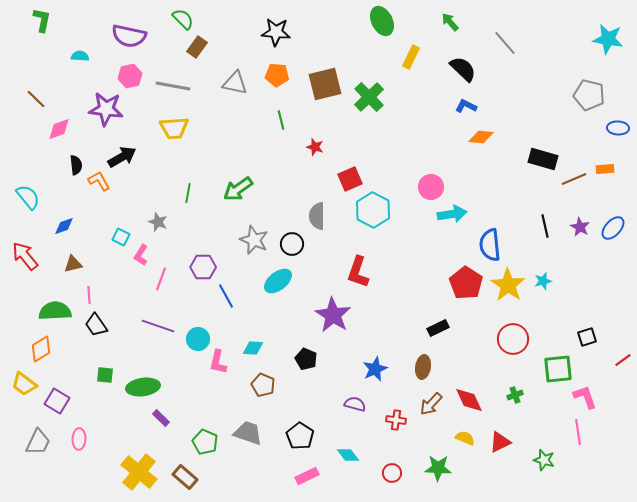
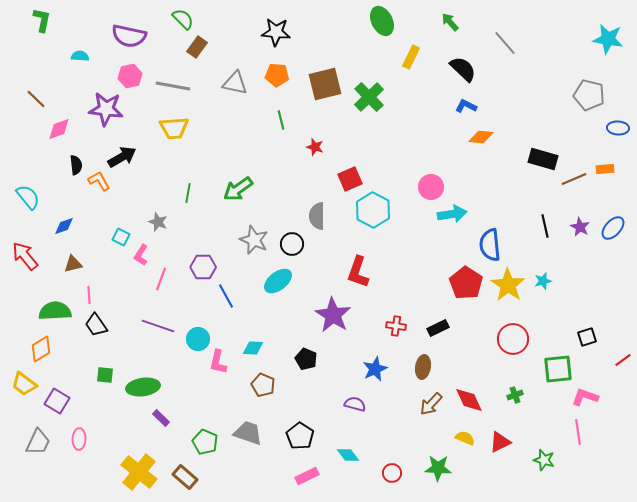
pink L-shape at (585, 397): rotated 52 degrees counterclockwise
red cross at (396, 420): moved 94 px up
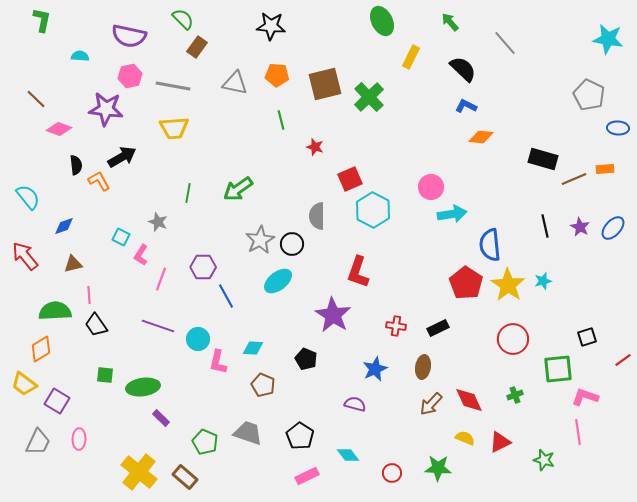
black star at (276, 32): moved 5 px left, 6 px up
gray pentagon at (589, 95): rotated 12 degrees clockwise
pink diamond at (59, 129): rotated 40 degrees clockwise
gray star at (254, 240): moved 6 px right; rotated 20 degrees clockwise
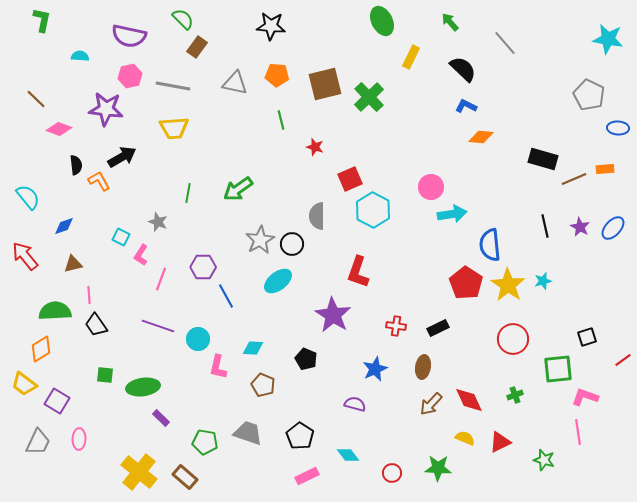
pink L-shape at (218, 362): moved 5 px down
green pentagon at (205, 442): rotated 15 degrees counterclockwise
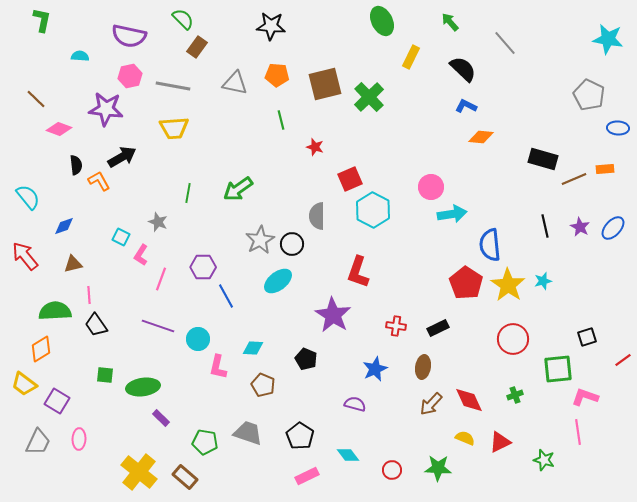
red circle at (392, 473): moved 3 px up
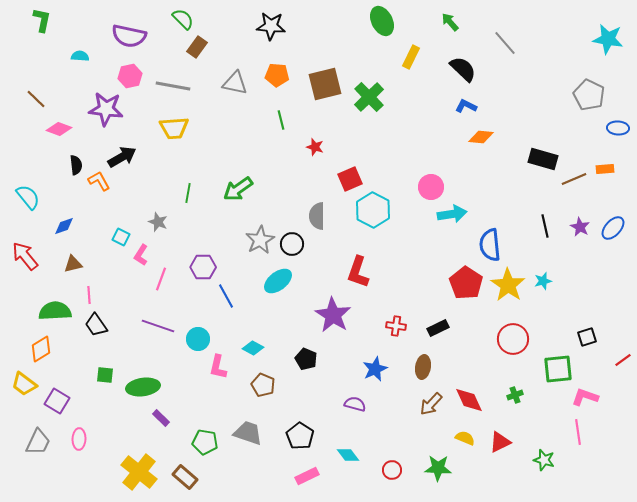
cyan diamond at (253, 348): rotated 25 degrees clockwise
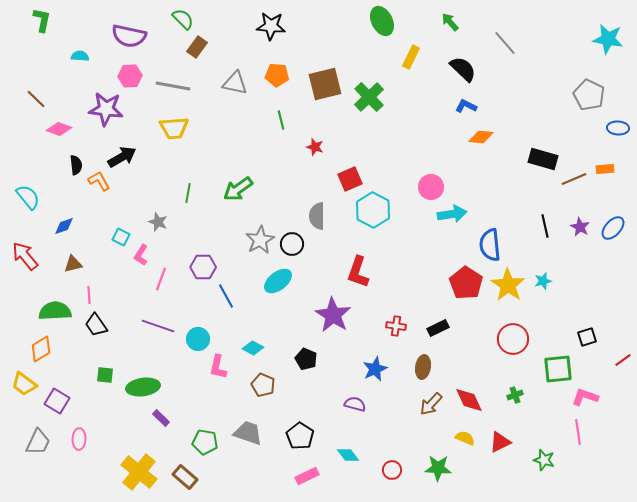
pink hexagon at (130, 76): rotated 10 degrees clockwise
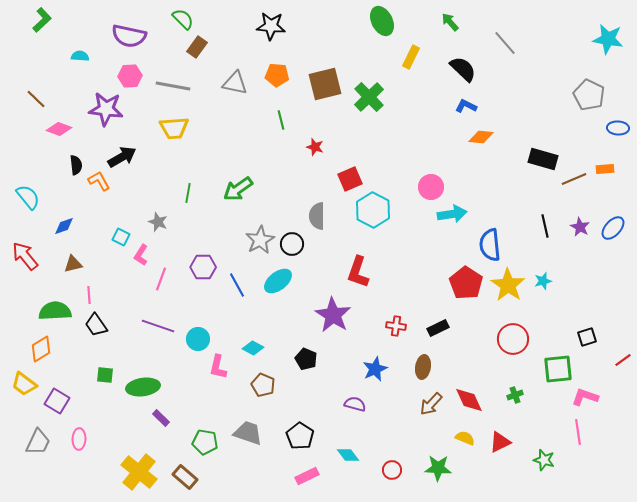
green L-shape at (42, 20): rotated 35 degrees clockwise
blue line at (226, 296): moved 11 px right, 11 px up
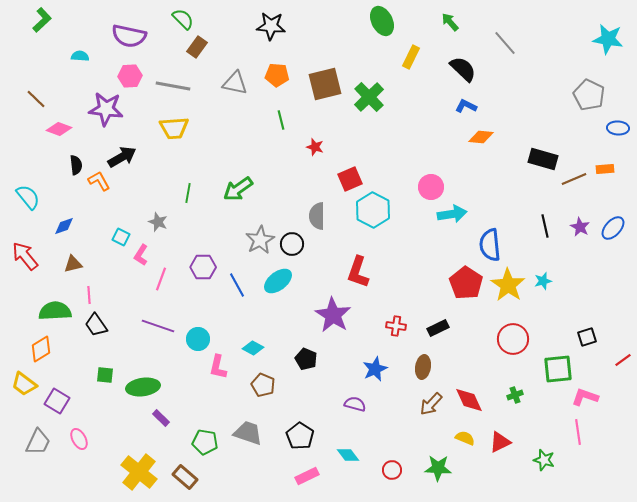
pink ellipse at (79, 439): rotated 30 degrees counterclockwise
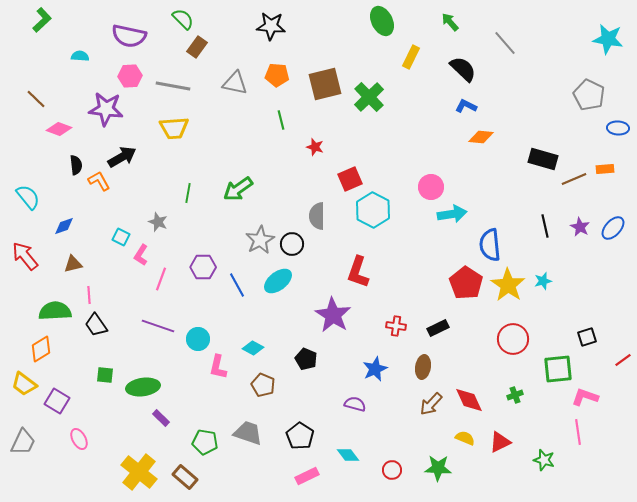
gray trapezoid at (38, 442): moved 15 px left
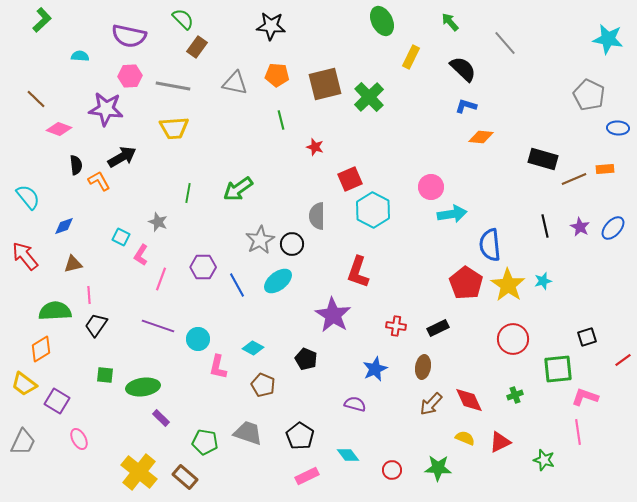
blue L-shape at (466, 106): rotated 10 degrees counterclockwise
black trapezoid at (96, 325): rotated 70 degrees clockwise
